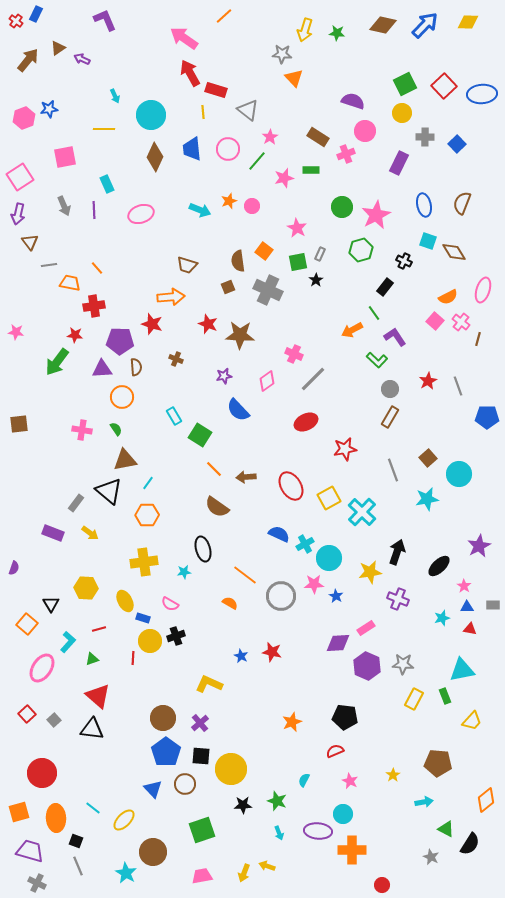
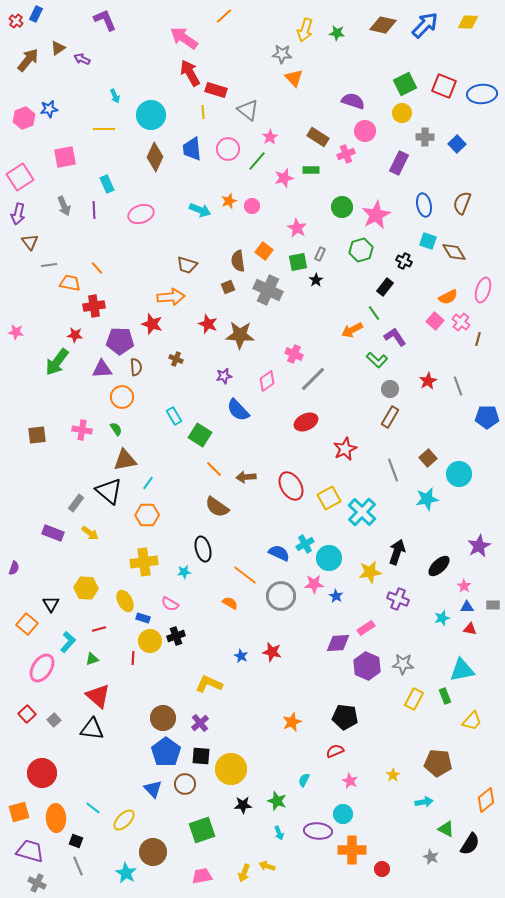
red square at (444, 86): rotated 25 degrees counterclockwise
brown square at (19, 424): moved 18 px right, 11 px down
red star at (345, 449): rotated 15 degrees counterclockwise
blue semicircle at (279, 534): moved 19 px down
red circle at (382, 885): moved 16 px up
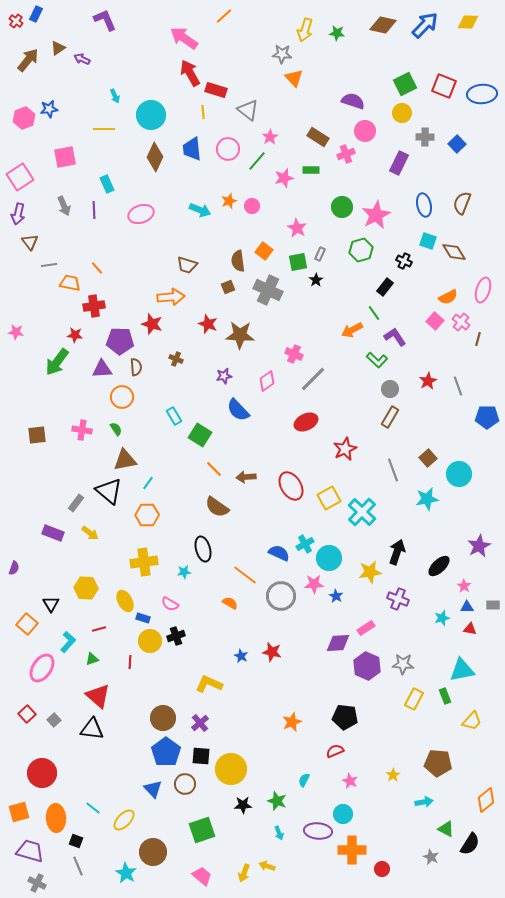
red line at (133, 658): moved 3 px left, 4 px down
pink trapezoid at (202, 876): rotated 50 degrees clockwise
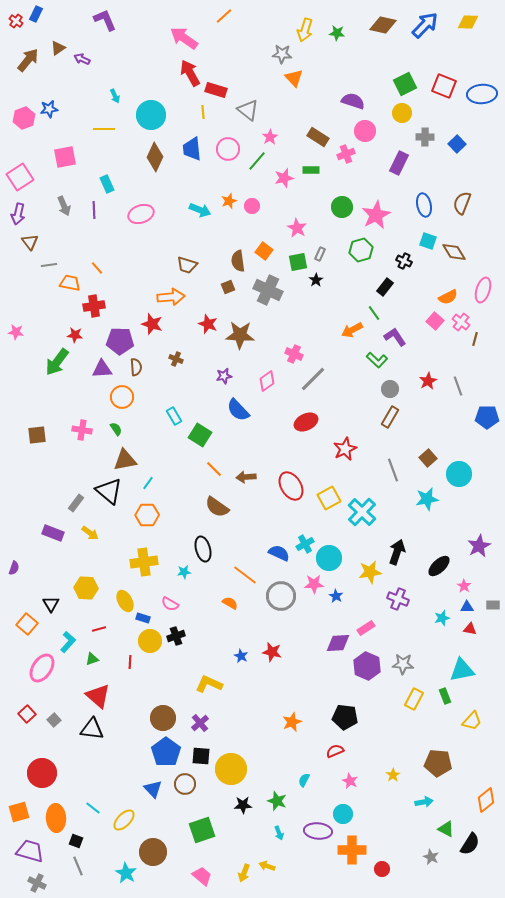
brown line at (478, 339): moved 3 px left
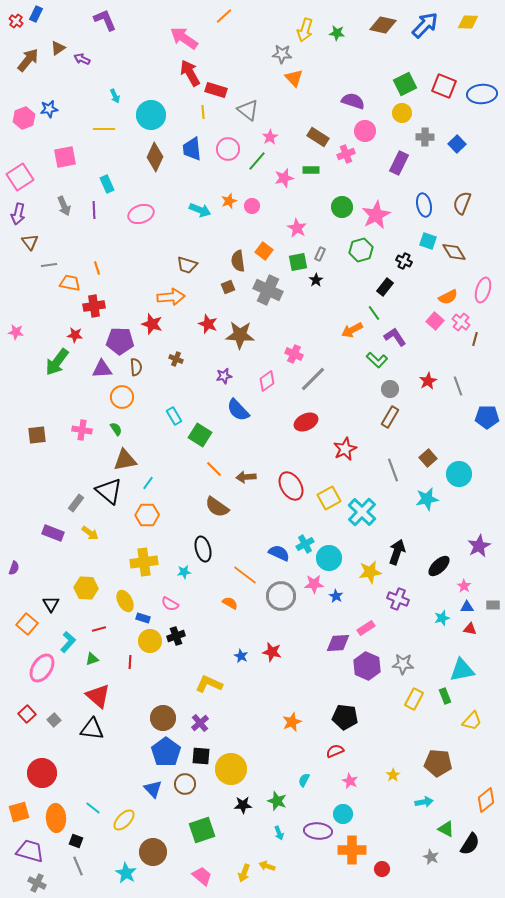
orange line at (97, 268): rotated 24 degrees clockwise
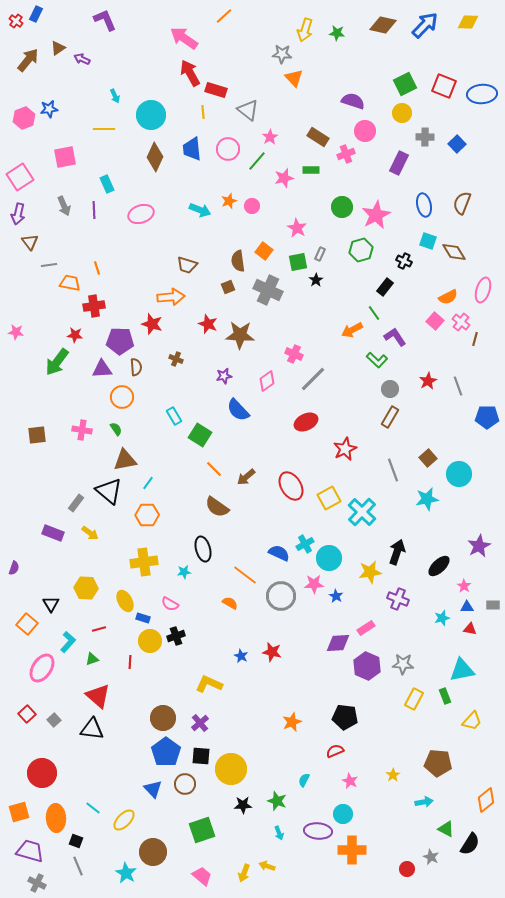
brown arrow at (246, 477): rotated 36 degrees counterclockwise
red circle at (382, 869): moved 25 px right
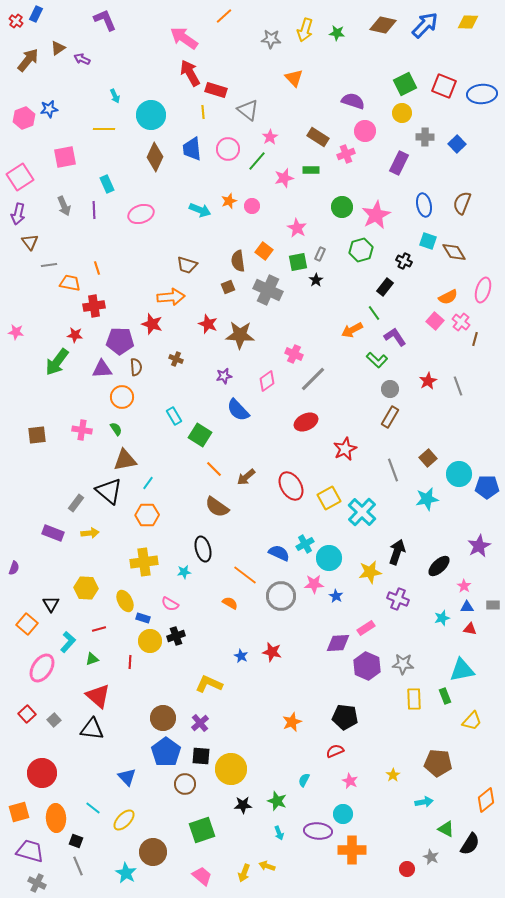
gray star at (282, 54): moved 11 px left, 15 px up
blue pentagon at (487, 417): moved 70 px down
yellow arrow at (90, 533): rotated 42 degrees counterclockwise
yellow rectangle at (414, 699): rotated 30 degrees counterclockwise
blue triangle at (153, 789): moved 26 px left, 12 px up
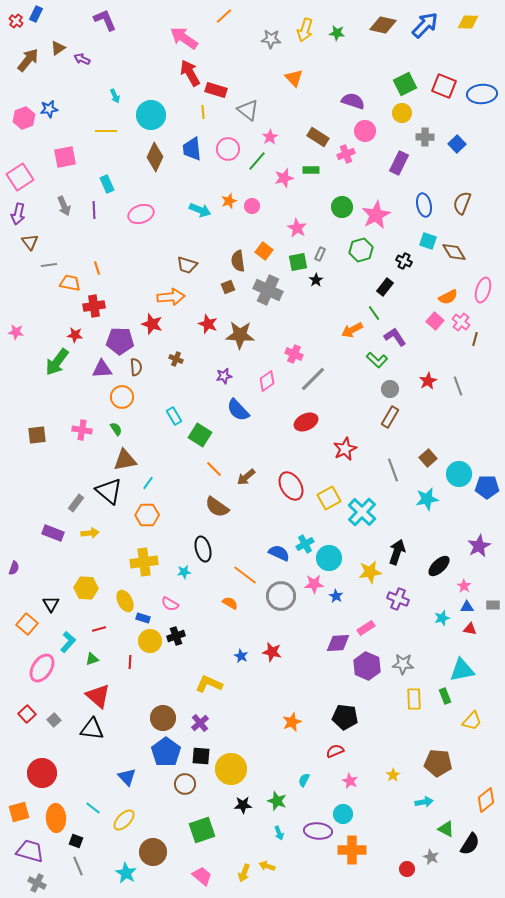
yellow line at (104, 129): moved 2 px right, 2 px down
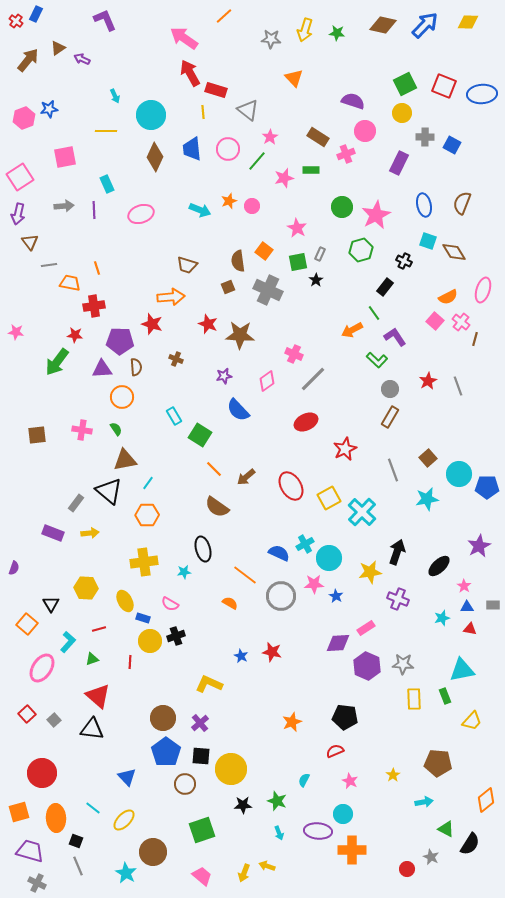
blue square at (457, 144): moved 5 px left, 1 px down; rotated 18 degrees counterclockwise
gray arrow at (64, 206): rotated 72 degrees counterclockwise
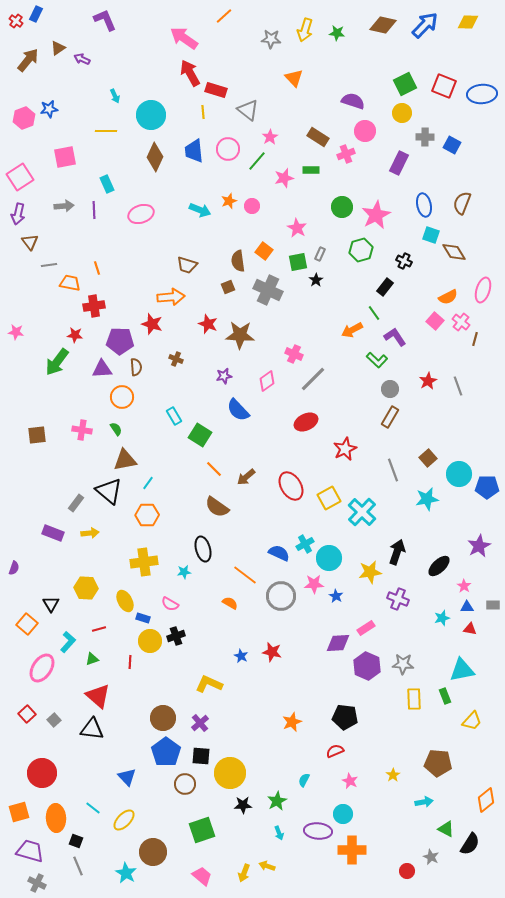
blue trapezoid at (192, 149): moved 2 px right, 2 px down
cyan square at (428, 241): moved 3 px right, 6 px up
yellow circle at (231, 769): moved 1 px left, 4 px down
green star at (277, 801): rotated 24 degrees clockwise
red circle at (407, 869): moved 2 px down
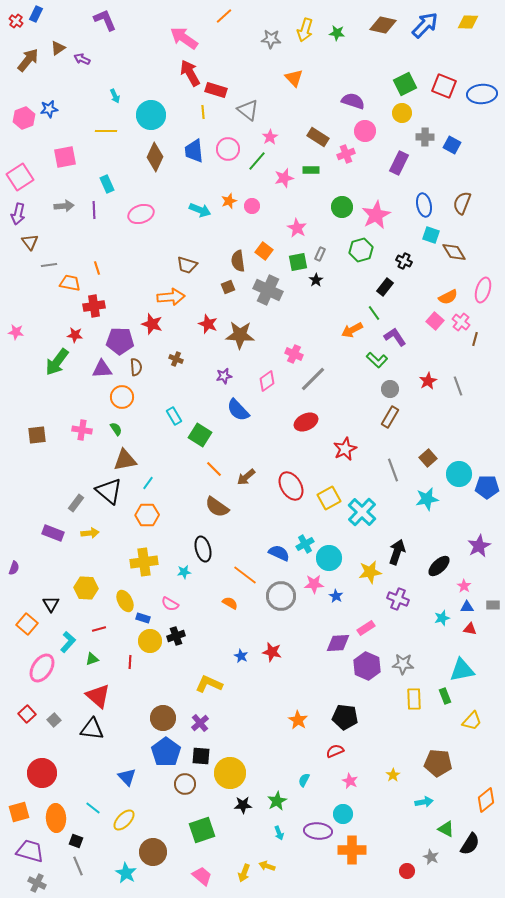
orange star at (292, 722): moved 6 px right, 2 px up; rotated 18 degrees counterclockwise
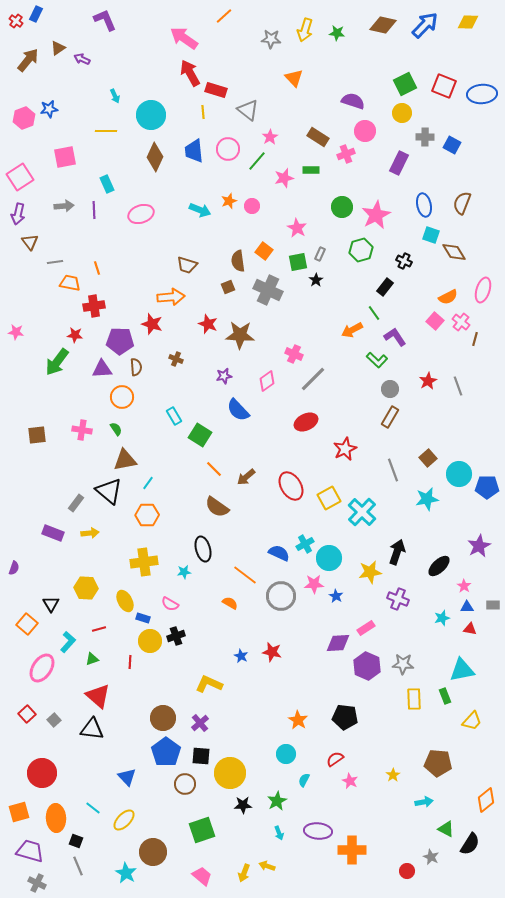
gray line at (49, 265): moved 6 px right, 3 px up
red semicircle at (335, 751): moved 8 px down; rotated 12 degrees counterclockwise
cyan circle at (343, 814): moved 57 px left, 60 px up
